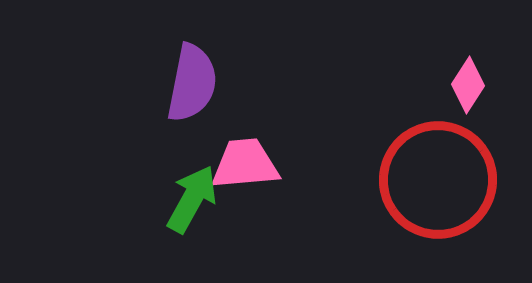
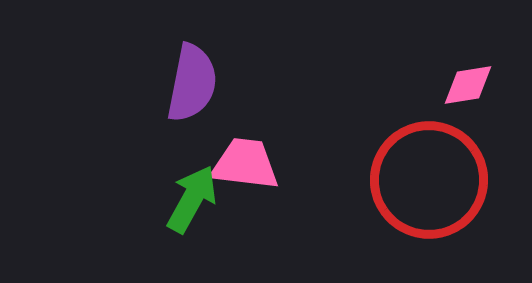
pink diamond: rotated 48 degrees clockwise
pink trapezoid: rotated 12 degrees clockwise
red circle: moved 9 px left
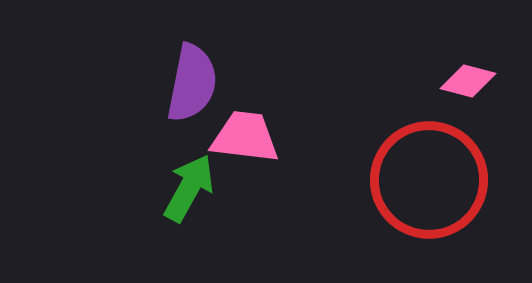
pink diamond: moved 4 px up; rotated 24 degrees clockwise
pink trapezoid: moved 27 px up
green arrow: moved 3 px left, 11 px up
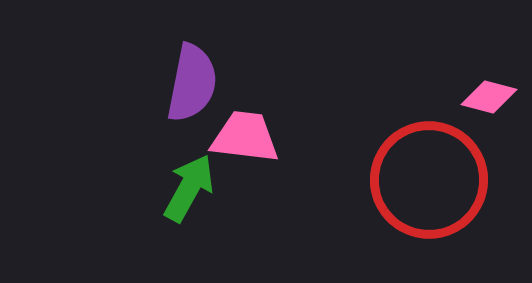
pink diamond: moved 21 px right, 16 px down
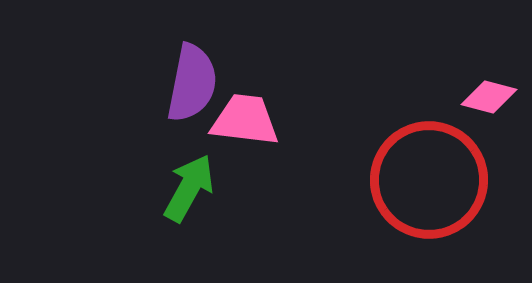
pink trapezoid: moved 17 px up
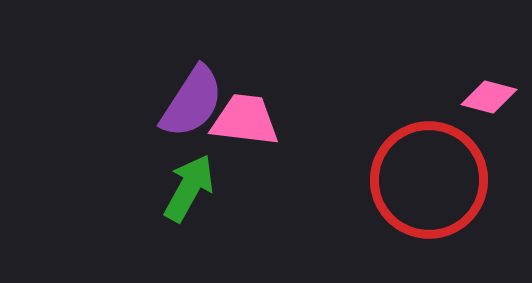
purple semicircle: moved 19 px down; rotated 22 degrees clockwise
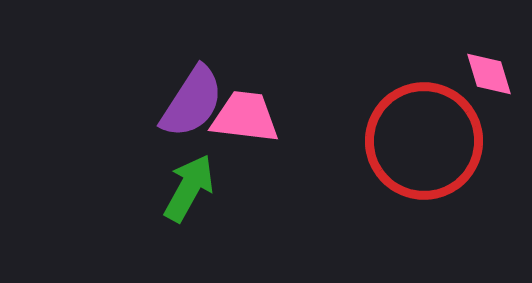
pink diamond: moved 23 px up; rotated 58 degrees clockwise
pink trapezoid: moved 3 px up
red circle: moved 5 px left, 39 px up
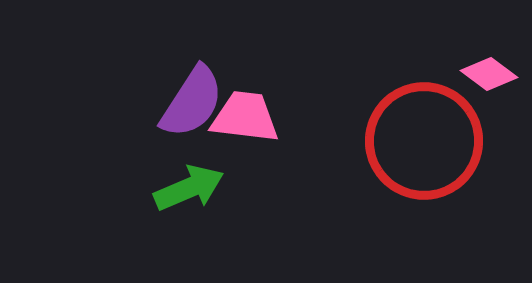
pink diamond: rotated 36 degrees counterclockwise
green arrow: rotated 38 degrees clockwise
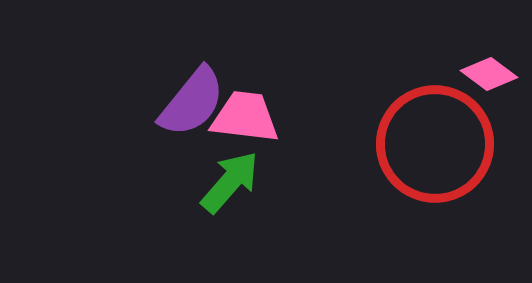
purple semicircle: rotated 6 degrees clockwise
red circle: moved 11 px right, 3 px down
green arrow: moved 41 px right, 6 px up; rotated 26 degrees counterclockwise
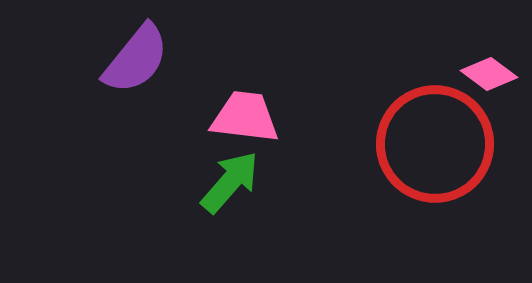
purple semicircle: moved 56 px left, 43 px up
